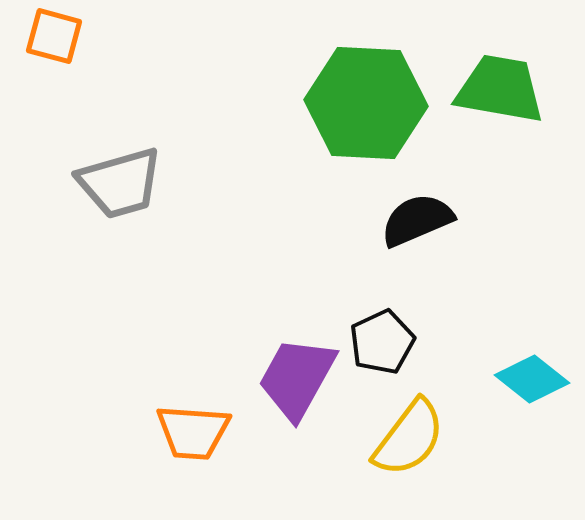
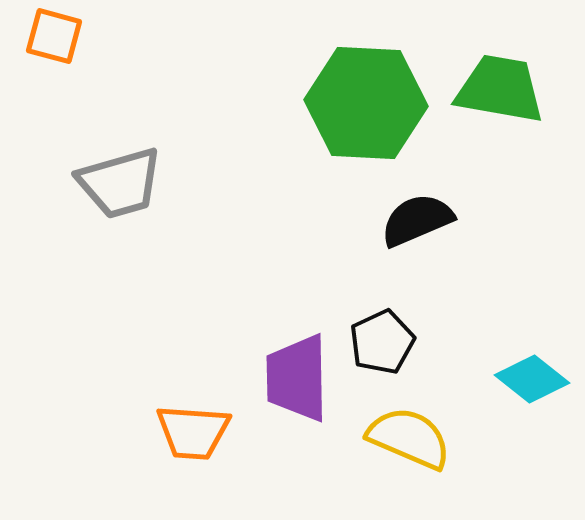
purple trapezoid: rotated 30 degrees counterclockwise
yellow semicircle: rotated 104 degrees counterclockwise
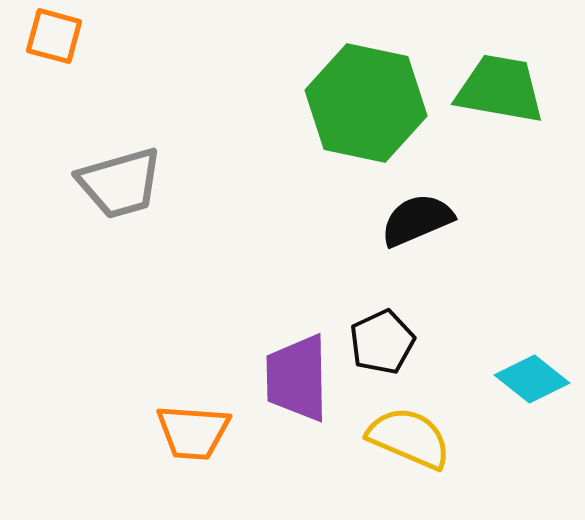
green hexagon: rotated 9 degrees clockwise
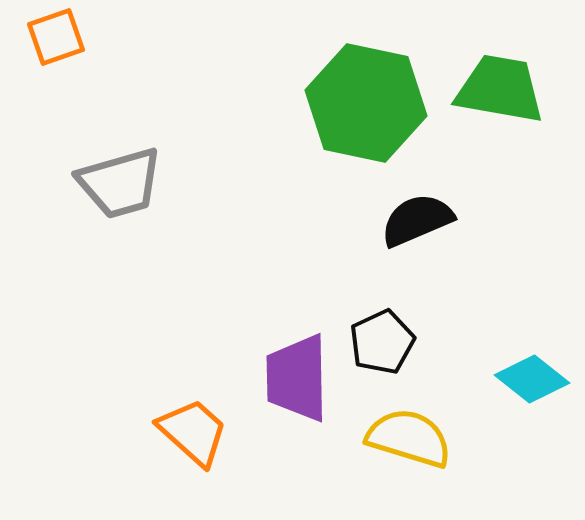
orange square: moved 2 px right, 1 px down; rotated 34 degrees counterclockwise
orange trapezoid: rotated 142 degrees counterclockwise
yellow semicircle: rotated 6 degrees counterclockwise
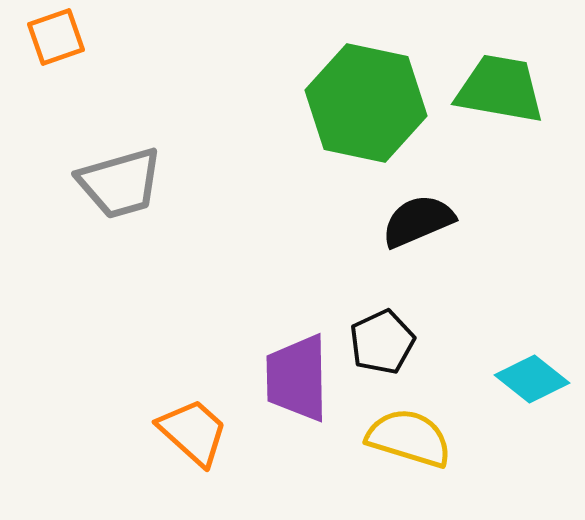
black semicircle: moved 1 px right, 1 px down
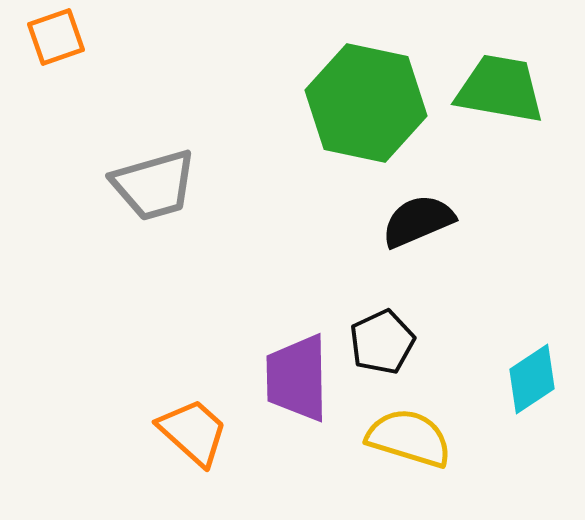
gray trapezoid: moved 34 px right, 2 px down
cyan diamond: rotated 72 degrees counterclockwise
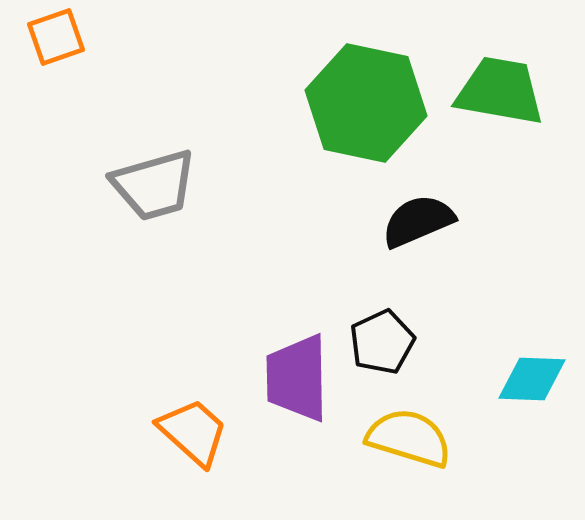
green trapezoid: moved 2 px down
cyan diamond: rotated 36 degrees clockwise
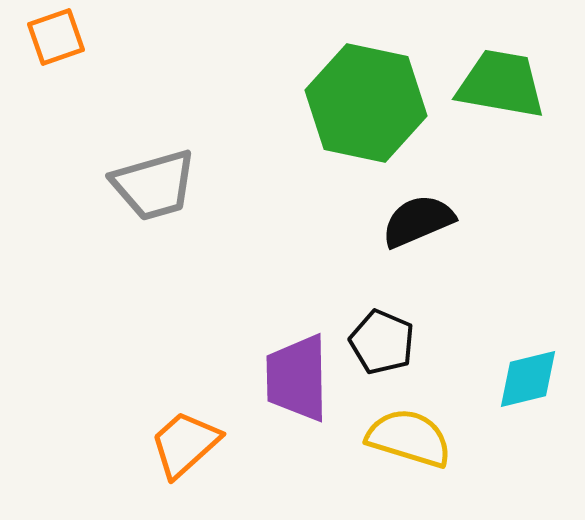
green trapezoid: moved 1 px right, 7 px up
black pentagon: rotated 24 degrees counterclockwise
cyan diamond: moved 4 px left; rotated 16 degrees counterclockwise
orange trapezoid: moved 8 px left, 12 px down; rotated 84 degrees counterclockwise
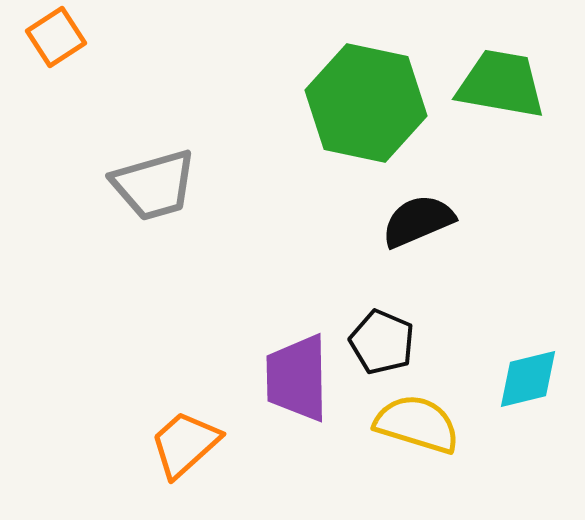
orange square: rotated 14 degrees counterclockwise
yellow semicircle: moved 8 px right, 14 px up
